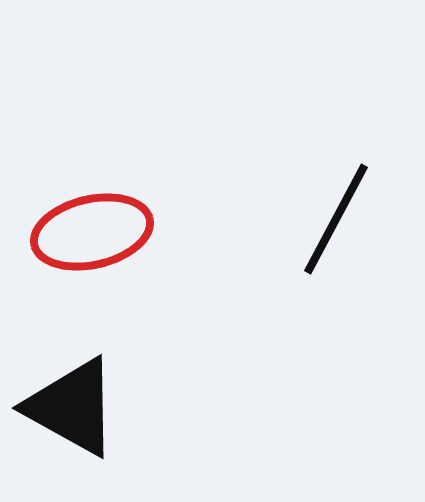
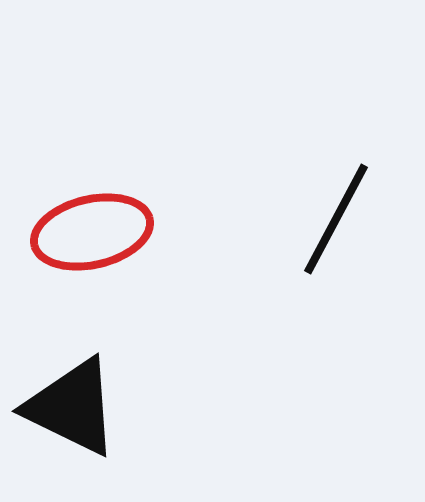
black triangle: rotated 3 degrees counterclockwise
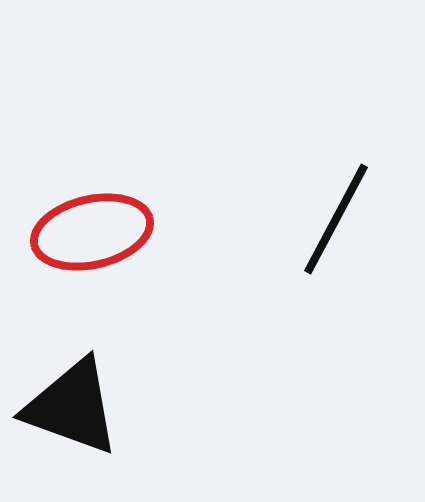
black triangle: rotated 6 degrees counterclockwise
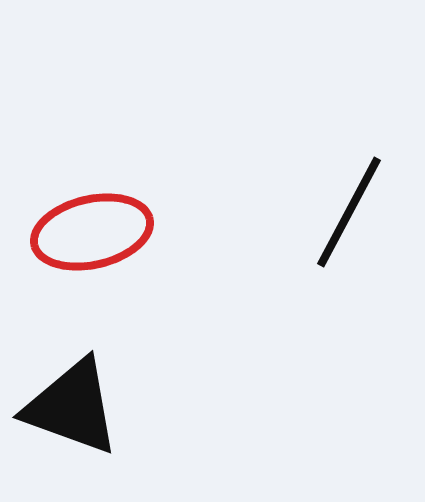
black line: moved 13 px right, 7 px up
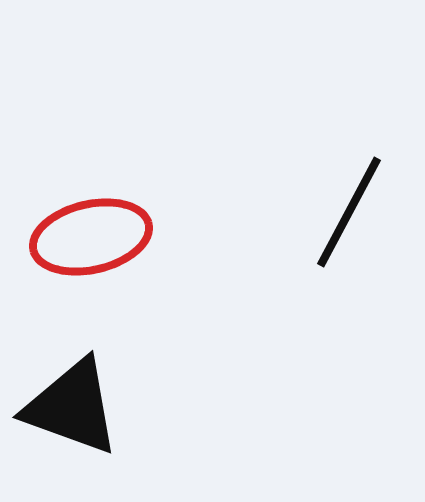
red ellipse: moved 1 px left, 5 px down
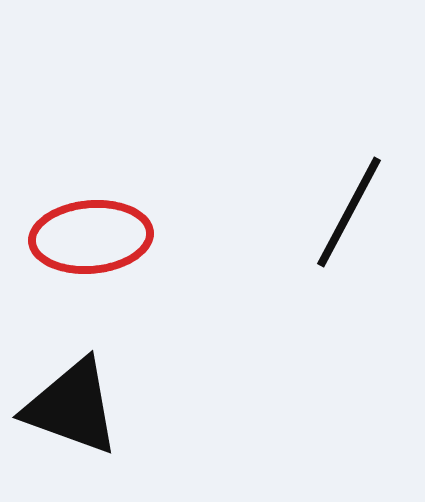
red ellipse: rotated 8 degrees clockwise
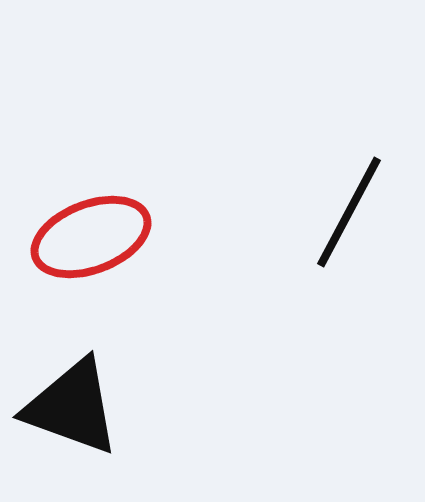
red ellipse: rotated 16 degrees counterclockwise
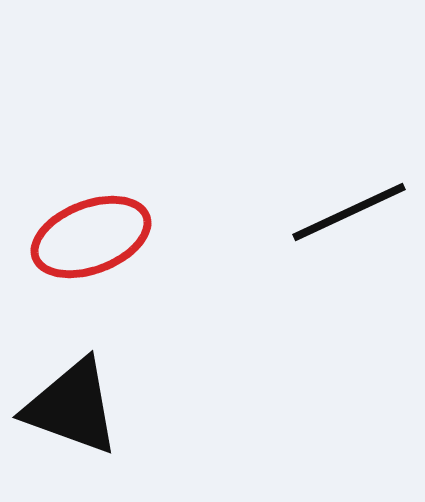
black line: rotated 37 degrees clockwise
